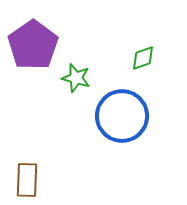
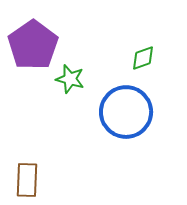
green star: moved 6 px left, 1 px down
blue circle: moved 4 px right, 4 px up
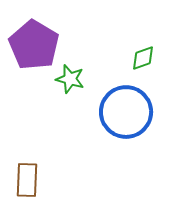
purple pentagon: moved 1 px right; rotated 6 degrees counterclockwise
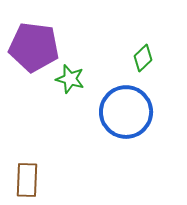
purple pentagon: moved 2 px down; rotated 24 degrees counterclockwise
green diamond: rotated 24 degrees counterclockwise
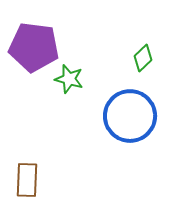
green star: moved 1 px left
blue circle: moved 4 px right, 4 px down
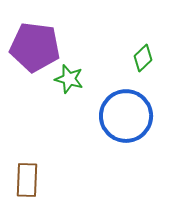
purple pentagon: moved 1 px right
blue circle: moved 4 px left
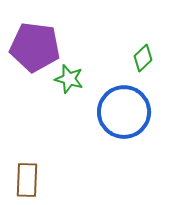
blue circle: moved 2 px left, 4 px up
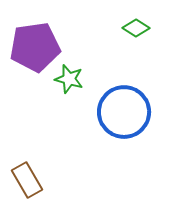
purple pentagon: rotated 15 degrees counterclockwise
green diamond: moved 7 px left, 30 px up; rotated 76 degrees clockwise
brown rectangle: rotated 32 degrees counterclockwise
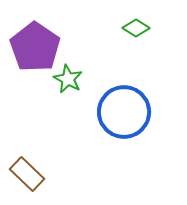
purple pentagon: rotated 30 degrees counterclockwise
green star: moved 1 px left; rotated 12 degrees clockwise
brown rectangle: moved 6 px up; rotated 16 degrees counterclockwise
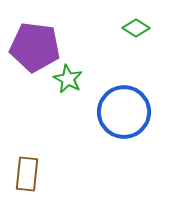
purple pentagon: rotated 27 degrees counterclockwise
brown rectangle: rotated 52 degrees clockwise
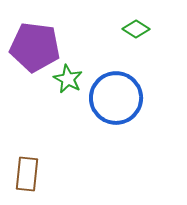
green diamond: moved 1 px down
blue circle: moved 8 px left, 14 px up
